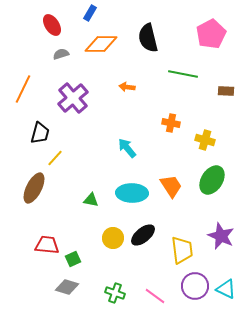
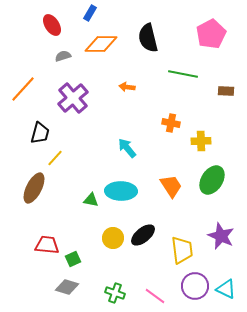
gray semicircle: moved 2 px right, 2 px down
orange line: rotated 16 degrees clockwise
yellow cross: moved 4 px left, 1 px down; rotated 18 degrees counterclockwise
cyan ellipse: moved 11 px left, 2 px up
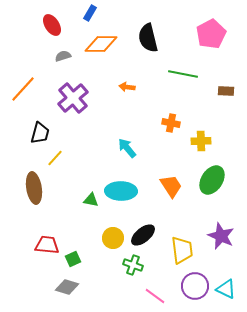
brown ellipse: rotated 36 degrees counterclockwise
green cross: moved 18 px right, 28 px up
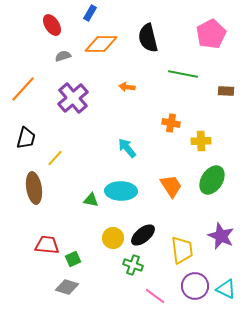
black trapezoid: moved 14 px left, 5 px down
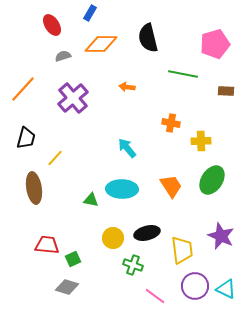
pink pentagon: moved 4 px right, 10 px down; rotated 12 degrees clockwise
cyan ellipse: moved 1 px right, 2 px up
black ellipse: moved 4 px right, 2 px up; rotated 25 degrees clockwise
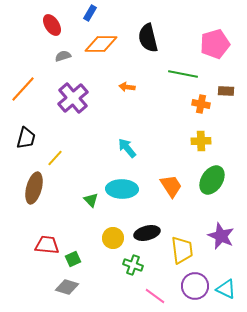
orange cross: moved 30 px right, 19 px up
brown ellipse: rotated 24 degrees clockwise
green triangle: rotated 35 degrees clockwise
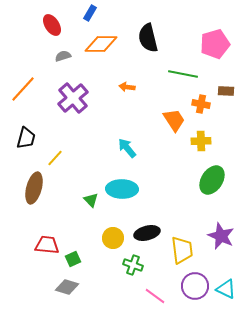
orange trapezoid: moved 3 px right, 66 px up
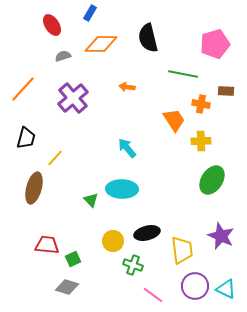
yellow circle: moved 3 px down
pink line: moved 2 px left, 1 px up
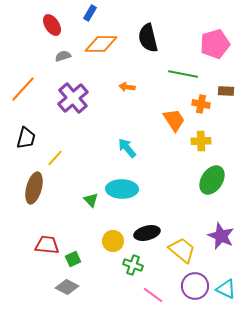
yellow trapezoid: rotated 44 degrees counterclockwise
gray diamond: rotated 10 degrees clockwise
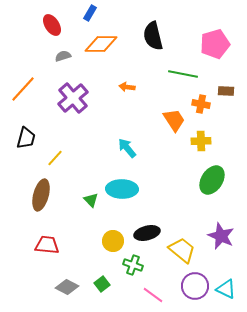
black semicircle: moved 5 px right, 2 px up
brown ellipse: moved 7 px right, 7 px down
green square: moved 29 px right, 25 px down; rotated 14 degrees counterclockwise
